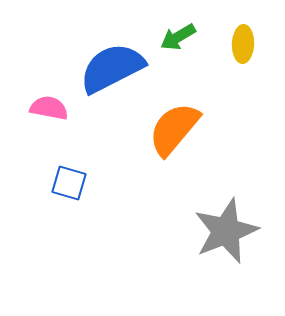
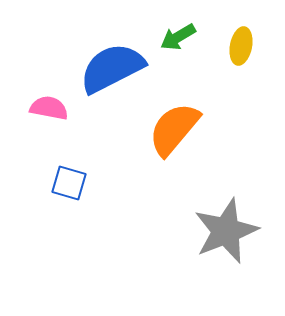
yellow ellipse: moved 2 px left, 2 px down; rotated 9 degrees clockwise
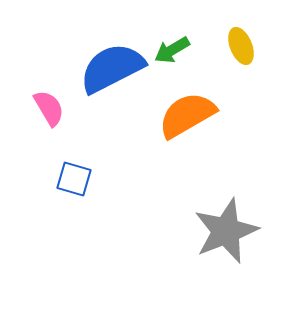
green arrow: moved 6 px left, 13 px down
yellow ellipse: rotated 33 degrees counterclockwise
pink semicircle: rotated 48 degrees clockwise
orange semicircle: moved 13 px right, 14 px up; rotated 20 degrees clockwise
blue square: moved 5 px right, 4 px up
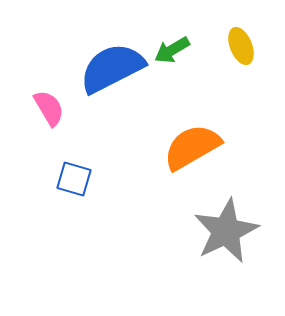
orange semicircle: moved 5 px right, 32 px down
gray star: rotated 4 degrees counterclockwise
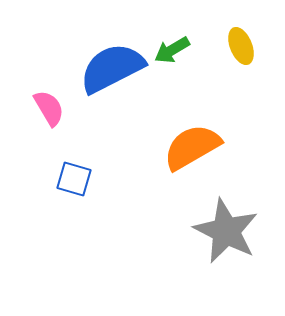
gray star: rotated 20 degrees counterclockwise
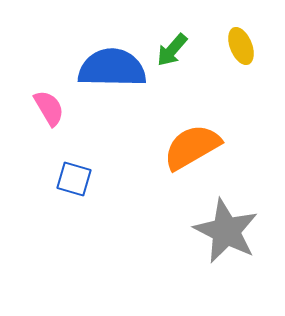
green arrow: rotated 18 degrees counterclockwise
blue semicircle: rotated 28 degrees clockwise
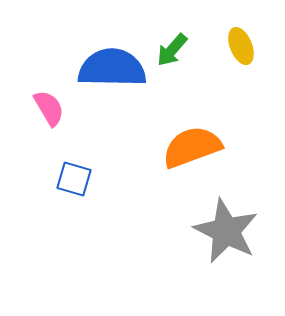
orange semicircle: rotated 10 degrees clockwise
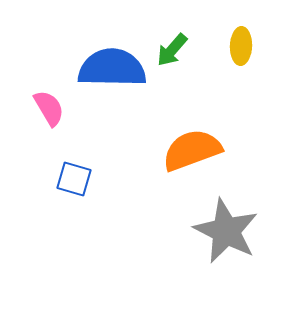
yellow ellipse: rotated 24 degrees clockwise
orange semicircle: moved 3 px down
